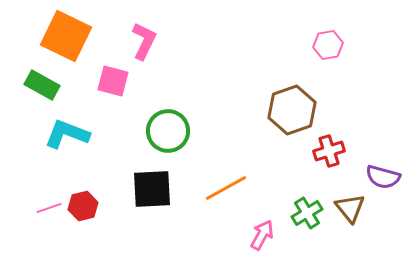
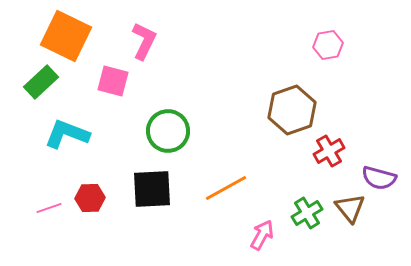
green rectangle: moved 1 px left, 3 px up; rotated 72 degrees counterclockwise
red cross: rotated 12 degrees counterclockwise
purple semicircle: moved 4 px left, 1 px down
red hexagon: moved 7 px right, 8 px up; rotated 12 degrees clockwise
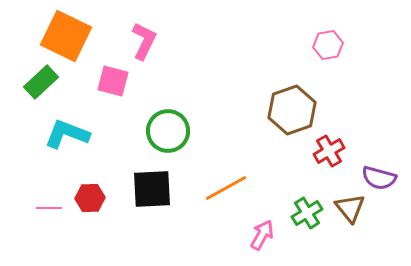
pink line: rotated 20 degrees clockwise
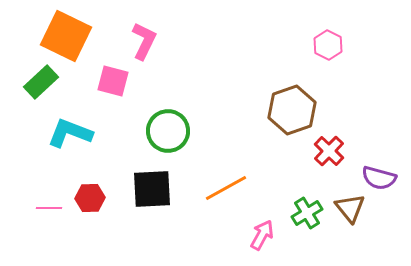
pink hexagon: rotated 24 degrees counterclockwise
cyan L-shape: moved 3 px right, 1 px up
red cross: rotated 16 degrees counterclockwise
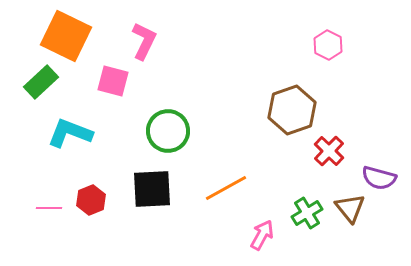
red hexagon: moved 1 px right, 2 px down; rotated 20 degrees counterclockwise
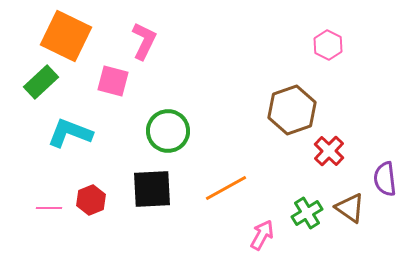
purple semicircle: moved 6 px right, 1 px down; rotated 68 degrees clockwise
brown triangle: rotated 16 degrees counterclockwise
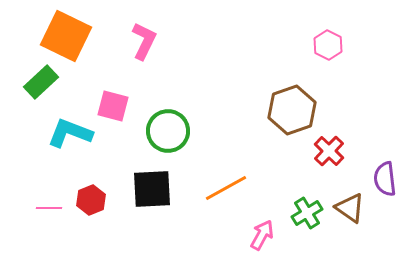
pink square: moved 25 px down
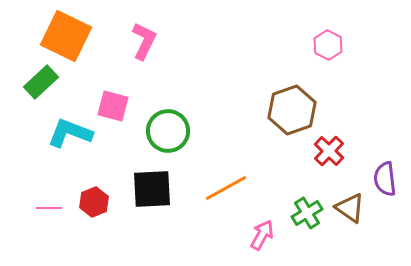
red hexagon: moved 3 px right, 2 px down
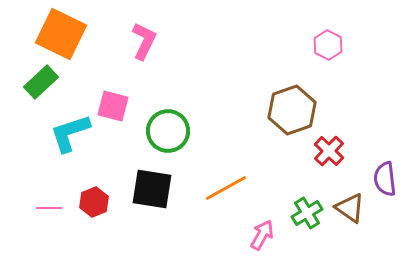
orange square: moved 5 px left, 2 px up
cyan L-shape: rotated 39 degrees counterclockwise
black square: rotated 12 degrees clockwise
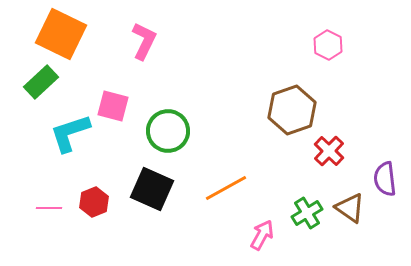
black square: rotated 15 degrees clockwise
